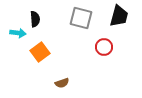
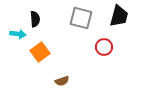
cyan arrow: moved 1 px down
brown semicircle: moved 2 px up
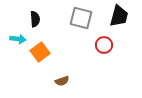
cyan arrow: moved 5 px down
red circle: moved 2 px up
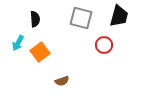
cyan arrow: moved 4 px down; rotated 112 degrees clockwise
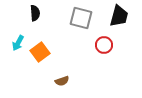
black semicircle: moved 6 px up
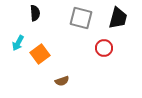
black trapezoid: moved 1 px left, 2 px down
red circle: moved 3 px down
orange square: moved 2 px down
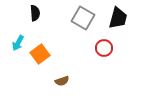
gray square: moved 2 px right; rotated 15 degrees clockwise
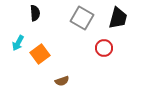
gray square: moved 1 px left
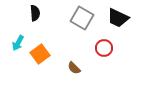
black trapezoid: rotated 100 degrees clockwise
brown semicircle: moved 12 px right, 13 px up; rotated 64 degrees clockwise
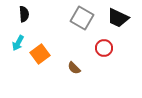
black semicircle: moved 11 px left, 1 px down
